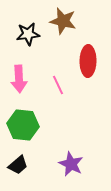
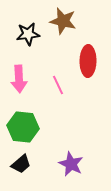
green hexagon: moved 2 px down
black trapezoid: moved 3 px right, 1 px up
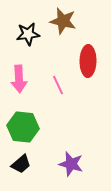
purple star: rotated 10 degrees counterclockwise
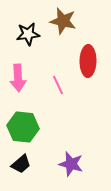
pink arrow: moved 1 px left, 1 px up
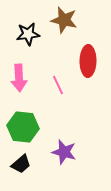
brown star: moved 1 px right, 1 px up
pink arrow: moved 1 px right
purple star: moved 7 px left, 12 px up
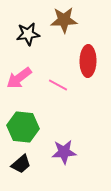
brown star: rotated 16 degrees counterclockwise
pink arrow: rotated 56 degrees clockwise
pink line: rotated 36 degrees counterclockwise
purple star: rotated 20 degrees counterclockwise
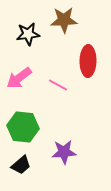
black trapezoid: moved 1 px down
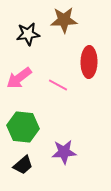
red ellipse: moved 1 px right, 1 px down
black trapezoid: moved 2 px right
